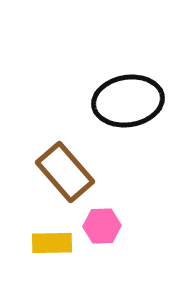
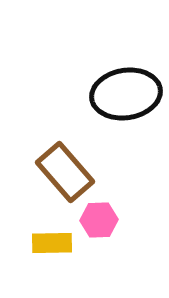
black ellipse: moved 2 px left, 7 px up
pink hexagon: moved 3 px left, 6 px up
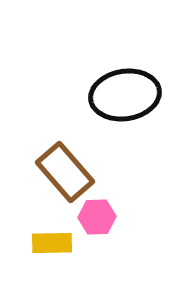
black ellipse: moved 1 px left, 1 px down
pink hexagon: moved 2 px left, 3 px up
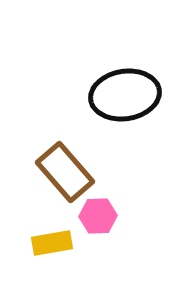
pink hexagon: moved 1 px right, 1 px up
yellow rectangle: rotated 9 degrees counterclockwise
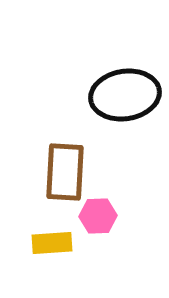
brown rectangle: rotated 44 degrees clockwise
yellow rectangle: rotated 6 degrees clockwise
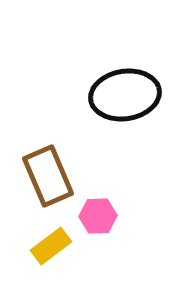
brown rectangle: moved 17 px left, 4 px down; rotated 26 degrees counterclockwise
yellow rectangle: moved 1 px left, 3 px down; rotated 33 degrees counterclockwise
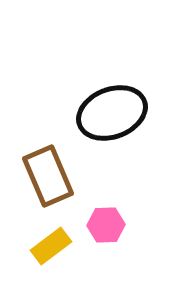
black ellipse: moved 13 px left, 18 px down; rotated 12 degrees counterclockwise
pink hexagon: moved 8 px right, 9 px down
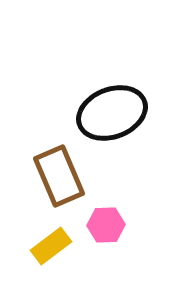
brown rectangle: moved 11 px right
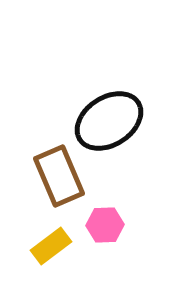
black ellipse: moved 3 px left, 8 px down; rotated 12 degrees counterclockwise
pink hexagon: moved 1 px left
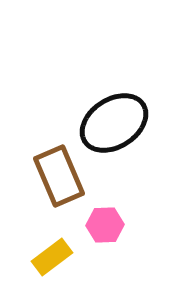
black ellipse: moved 5 px right, 2 px down
yellow rectangle: moved 1 px right, 11 px down
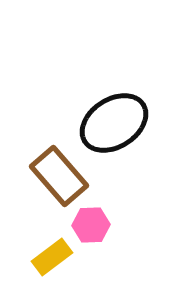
brown rectangle: rotated 18 degrees counterclockwise
pink hexagon: moved 14 px left
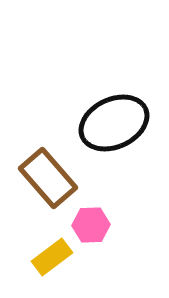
black ellipse: rotated 8 degrees clockwise
brown rectangle: moved 11 px left, 2 px down
